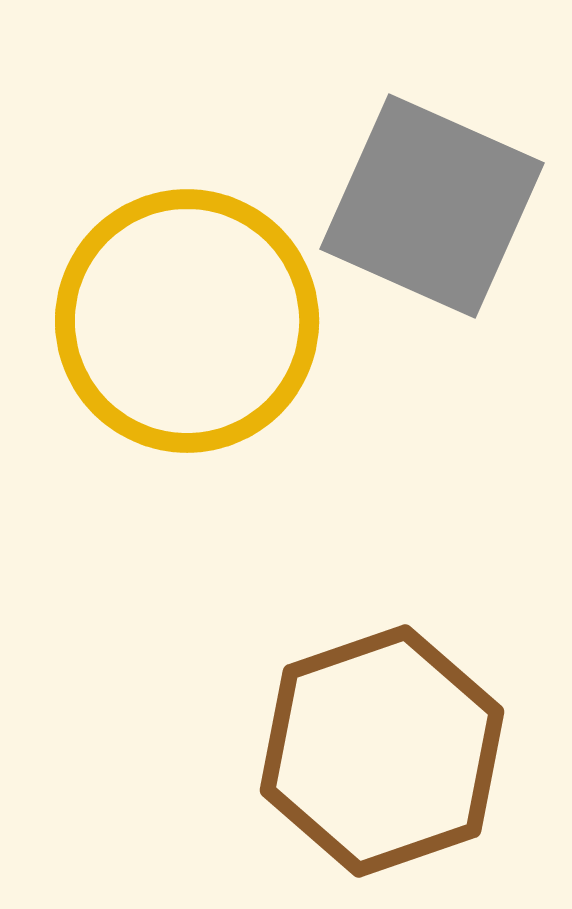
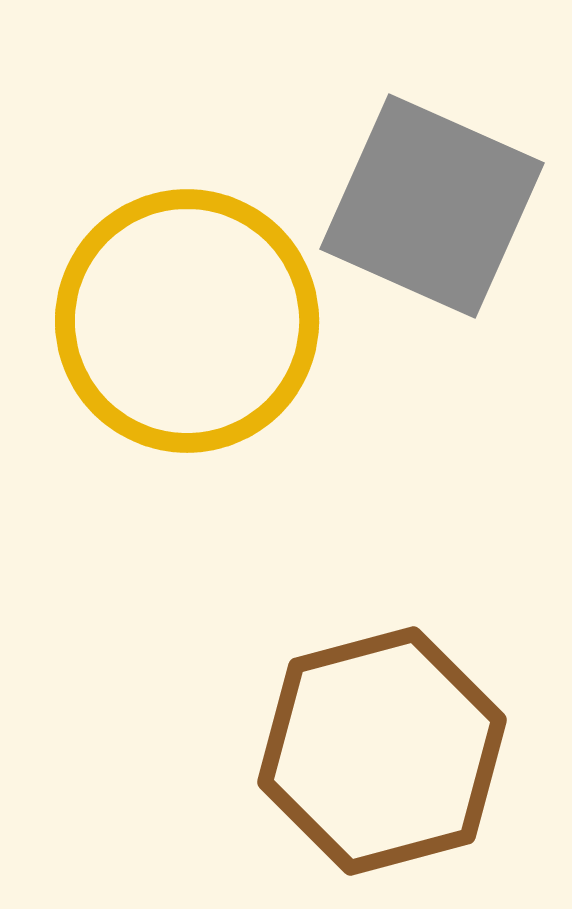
brown hexagon: rotated 4 degrees clockwise
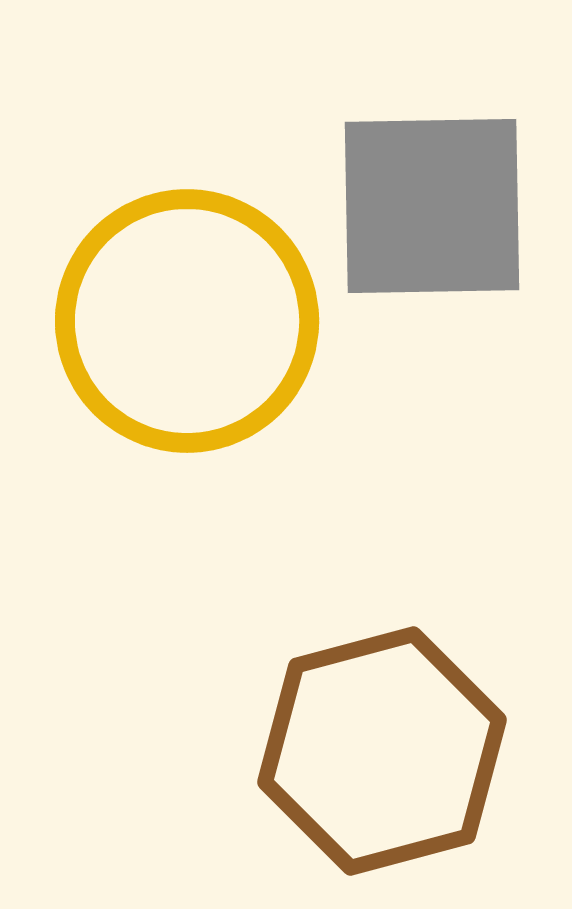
gray square: rotated 25 degrees counterclockwise
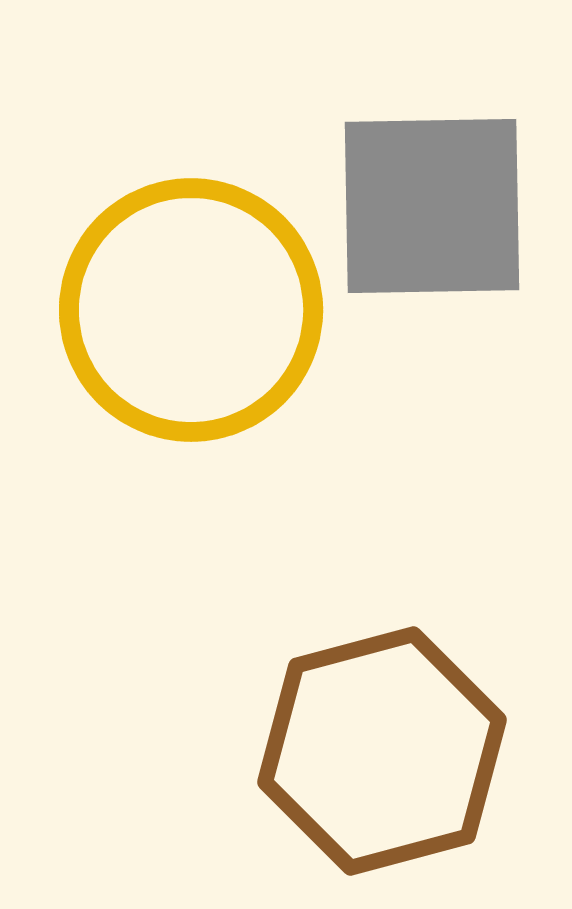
yellow circle: moved 4 px right, 11 px up
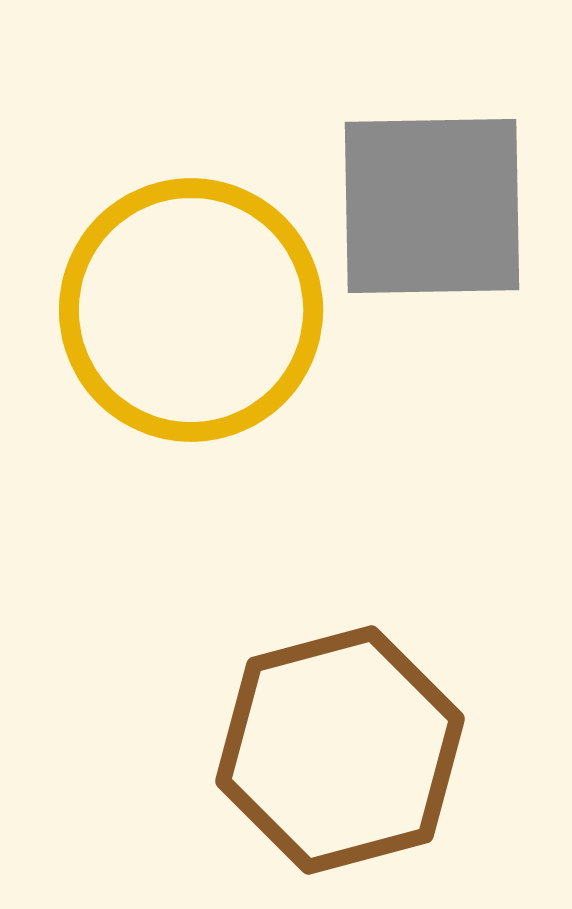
brown hexagon: moved 42 px left, 1 px up
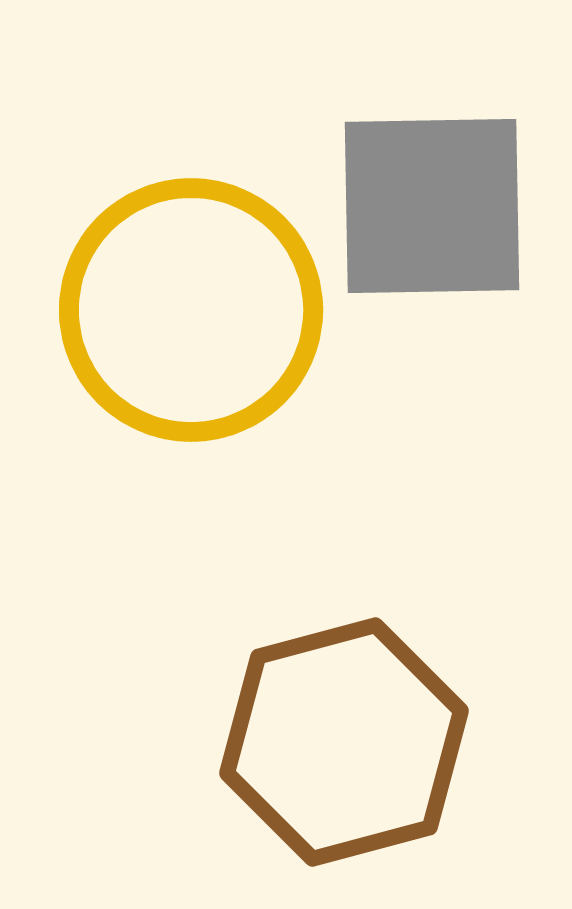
brown hexagon: moved 4 px right, 8 px up
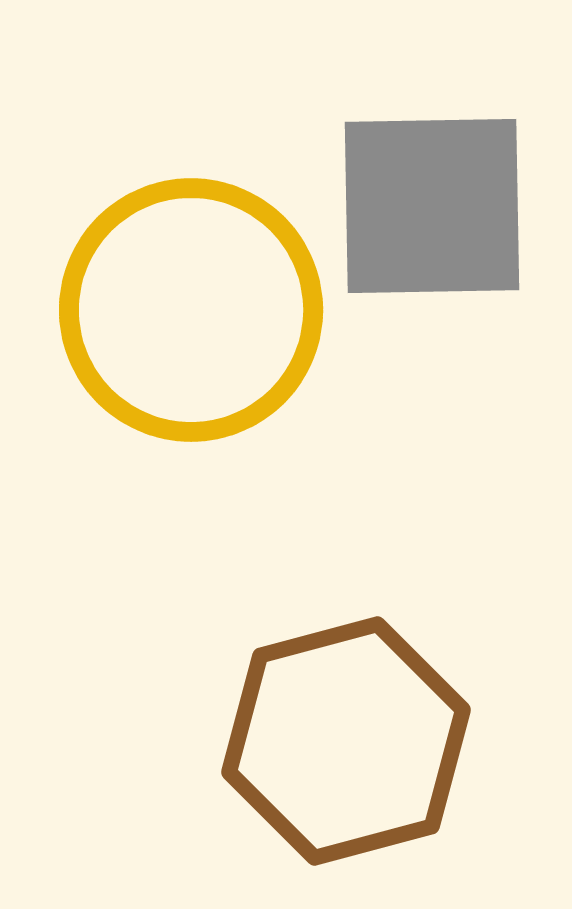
brown hexagon: moved 2 px right, 1 px up
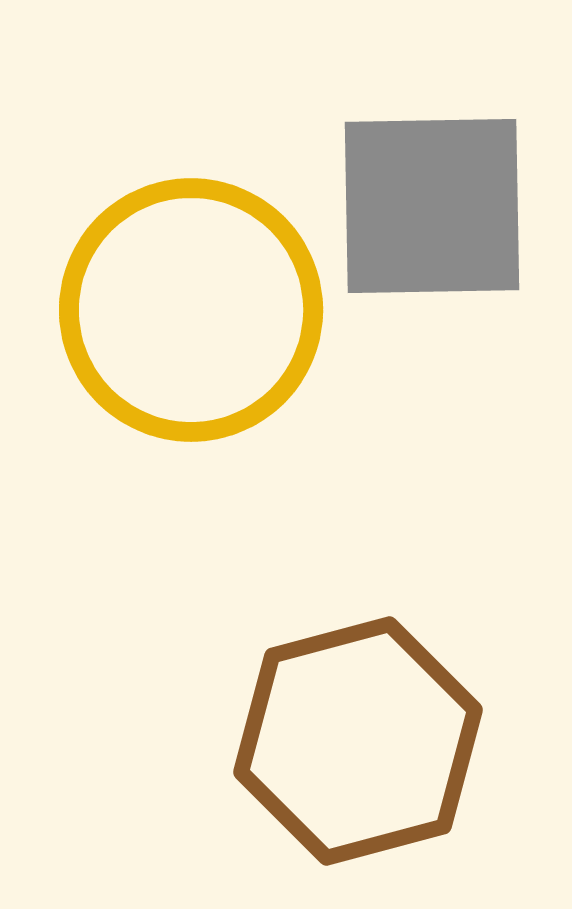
brown hexagon: moved 12 px right
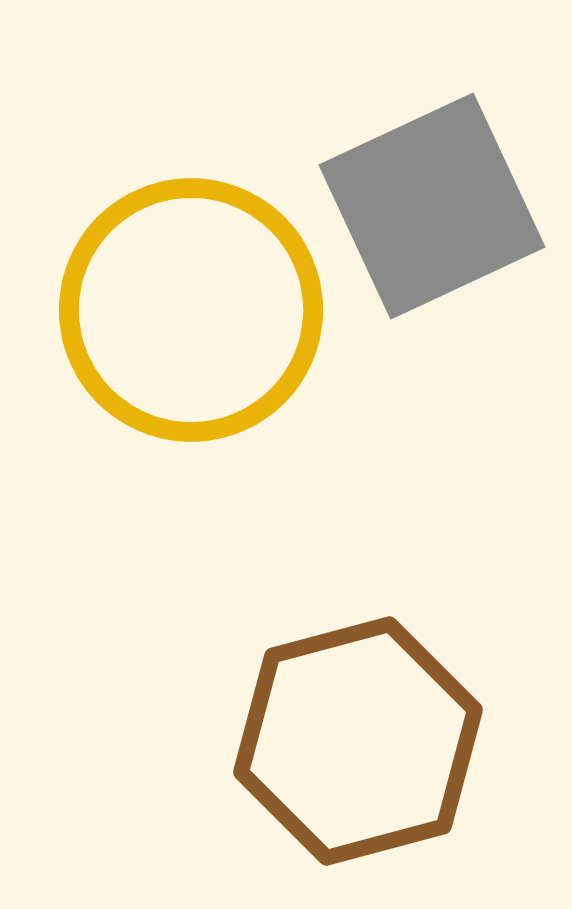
gray square: rotated 24 degrees counterclockwise
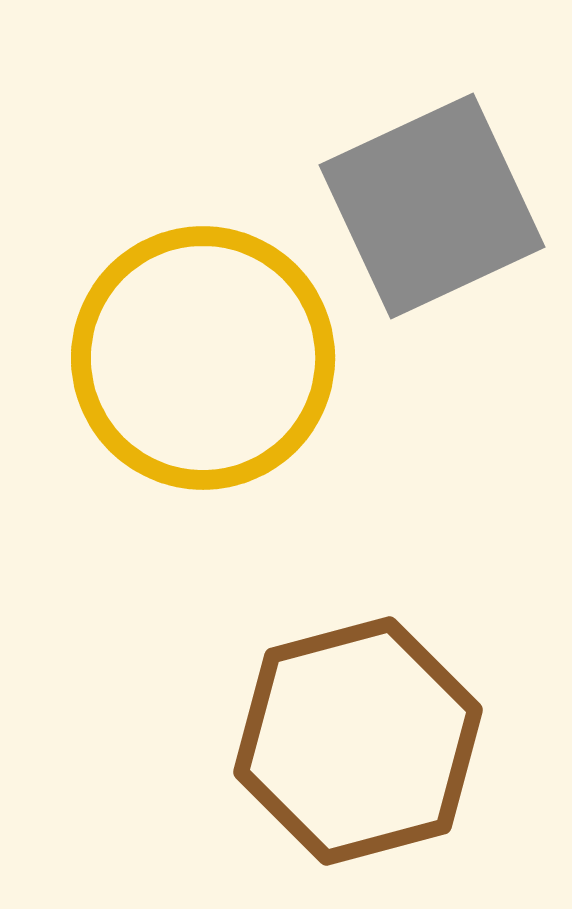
yellow circle: moved 12 px right, 48 px down
